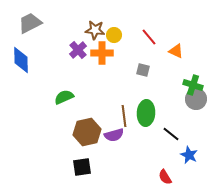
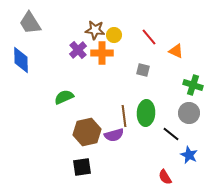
gray trapezoid: rotated 95 degrees counterclockwise
gray circle: moved 7 px left, 14 px down
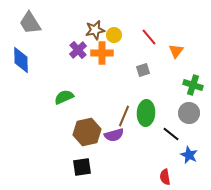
brown star: rotated 18 degrees counterclockwise
orange triangle: rotated 42 degrees clockwise
gray square: rotated 32 degrees counterclockwise
brown line: rotated 30 degrees clockwise
red semicircle: rotated 21 degrees clockwise
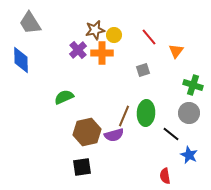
red semicircle: moved 1 px up
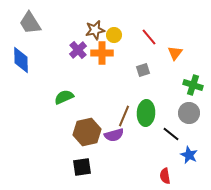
orange triangle: moved 1 px left, 2 px down
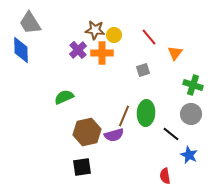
brown star: rotated 18 degrees clockwise
blue diamond: moved 10 px up
gray circle: moved 2 px right, 1 px down
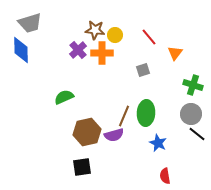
gray trapezoid: rotated 75 degrees counterclockwise
yellow circle: moved 1 px right
black line: moved 26 px right
blue star: moved 31 px left, 12 px up
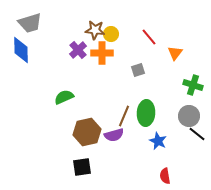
yellow circle: moved 4 px left, 1 px up
gray square: moved 5 px left
gray circle: moved 2 px left, 2 px down
blue star: moved 2 px up
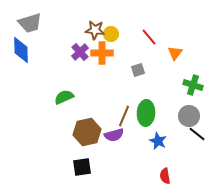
purple cross: moved 2 px right, 2 px down
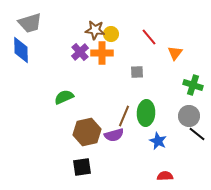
gray square: moved 1 px left, 2 px down; rotated 16 degrees clockwise
red semicircle: rotated 98 degrees clockwise
